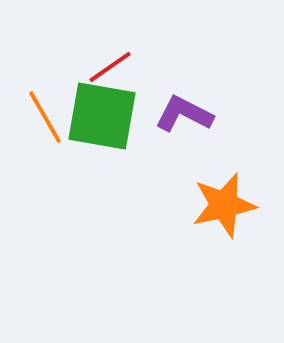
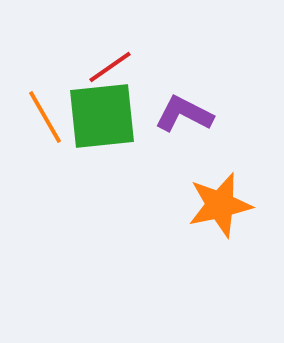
green square: rotated 16 degrees counterclockwise
orange star: moved 4 px left
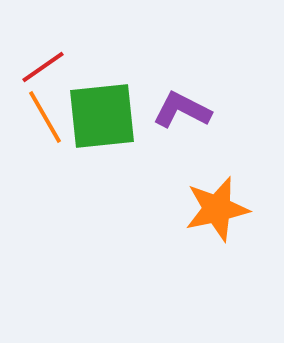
red line: moved 67 px left
purple L-shape: moved 2 px left, 4 px up
orange star: moved 3 px left, 4 px down
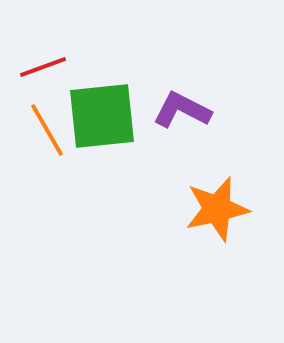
red line: rotated 15 degrees clockwise
orange line: moved 2 px right, 13 px down
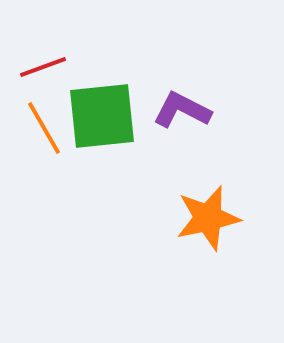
orange line: moved 3 px left, 2 px up
orange star: moved 9 px left, 9 px down
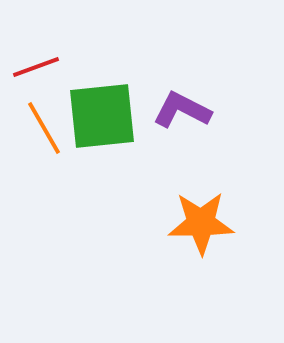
red line: moved 7 px left
orange star: moved 7 px left, 5 px down; rotated 12 degrees clockwise
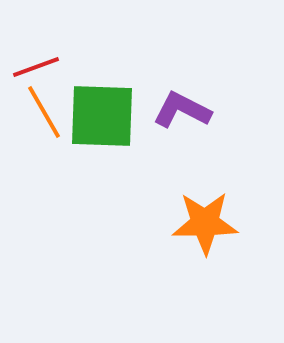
green square: rotated 8 degrees clockwise
orange line: moved 16 px up
orange star: moved 4 px right
